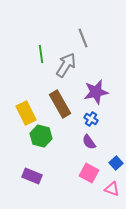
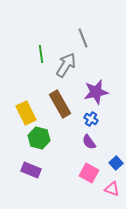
green hexagon: moved 2 px left, 2 px down
purple rectangle: moved 1 px left, 6 px up
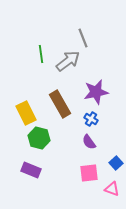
gray arrow: moved 2 px right, 4 px up; rotated 20 degrees clockwise
pink square: rotated 36 degrees counterclockwise
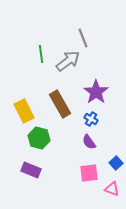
purple star: rotated 25 degrees counterclockwise
yellow rectangle: moved 2 px left, 2 px up
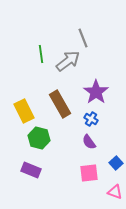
pink triangle: moved 3 px right, 3 px down
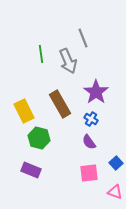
gray arrow: rotated 105 degrees clockwise
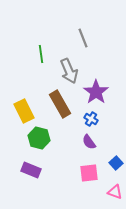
gray arrow: moved 1 px right, 10 px down
